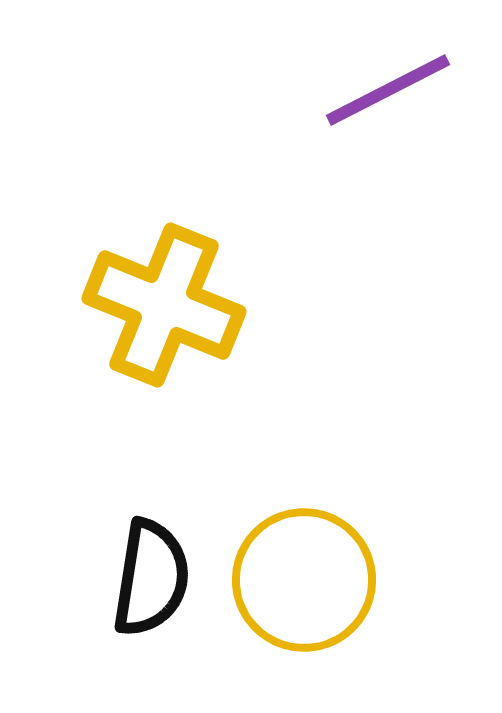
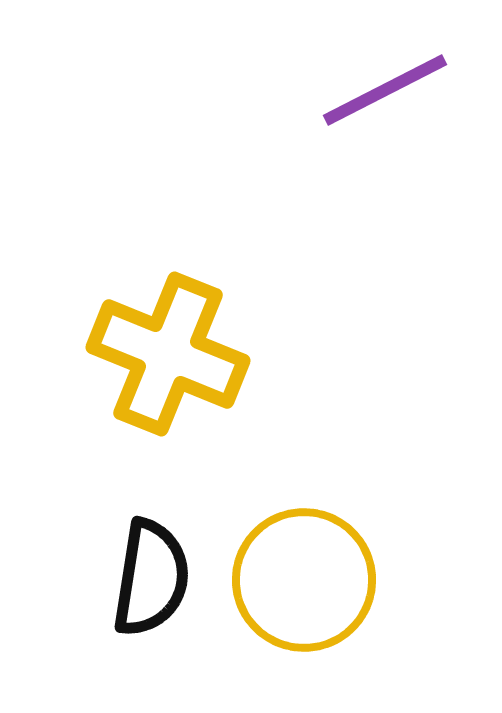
purple line: moved 3 px left
yellow cross: moved 4 px right, 49 px down
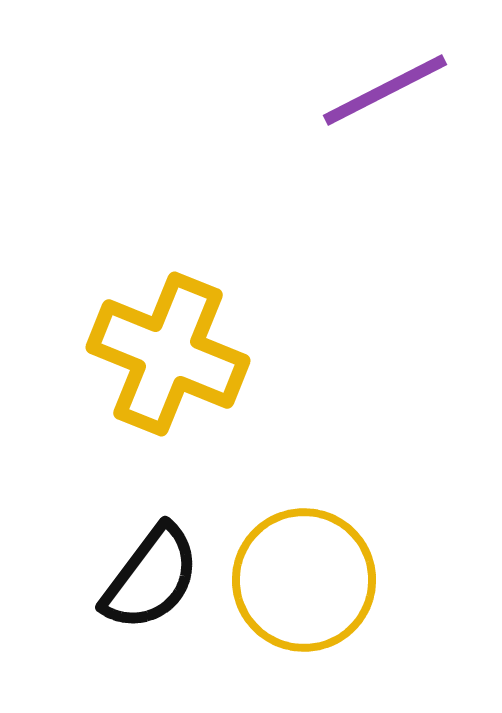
black semicircle: rotated 28 degrees clockwise
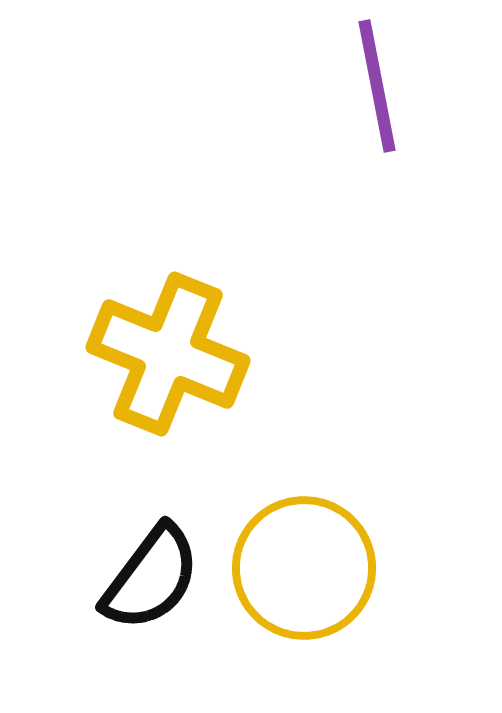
purple line: moved 8 px left, 4 px up; rotated 74 degrees counterclockwise
yellow circle: moved 12 px up
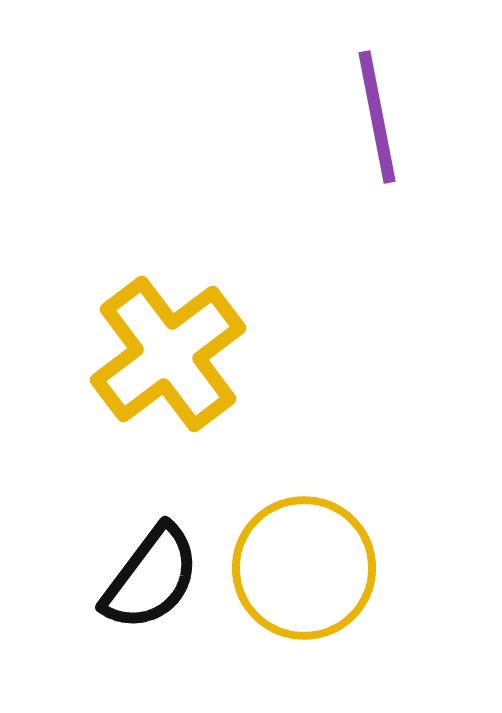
purple line: moved 31 px down
yellow cross: rotated 31 degrees clockwise
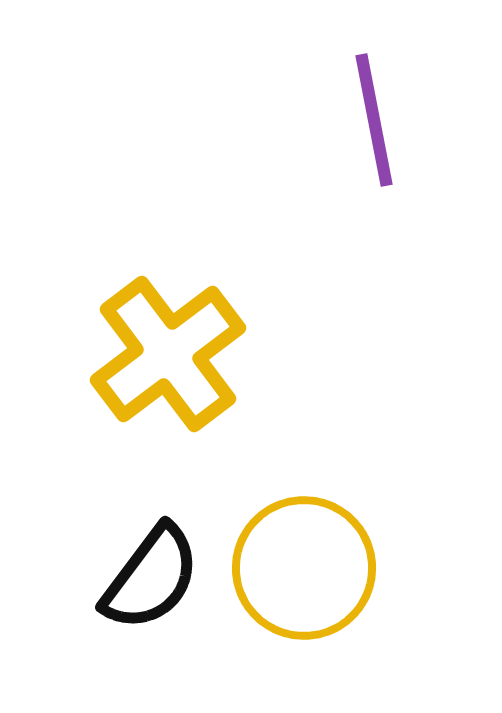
purple line: moved 3 px left, 3 px down
